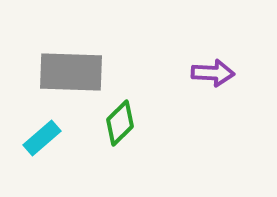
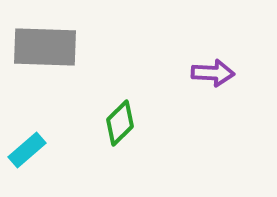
gray rectangle: moved 26 px left, 25 px up
cyan rectangle: moved 15 px left, 12 px down
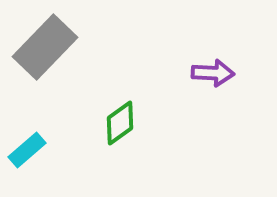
gray rectangle: rotated 48 degrees counterclockwise
green diamond: rotated 9 degrees clockwise
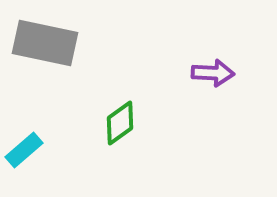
gray rectangle: moved 4 px up; rotated 58 degrees clockwise
cyan rectangle: moved 3 px left
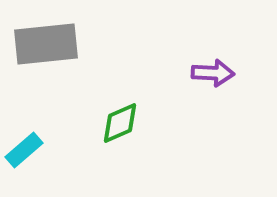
gray rectangle: moved 1 px right, 1 px down; rotated 18 degrees counterclockwise
green diamond: rotated 12 degrees clockwise
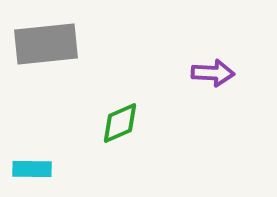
cyan rectangle: moved 8 px right, 19 px down; rotated 42 degrees clockwise
